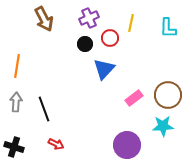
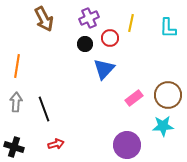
red arrow: rotated 42 degrees counterclockwise
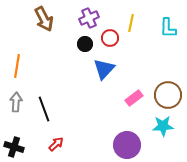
red arrow: rotated 28 degrees counterclockwise
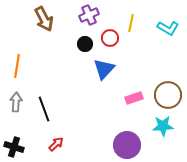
purple cross: moved 3 px up
cyan L-shape: rotated 60 degrees counterclockwise
pink rectangle: rotated 18 degrees clockwise
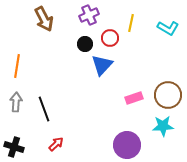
blue triangle: moved 2 px left, 4 px up
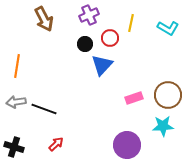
gray arrow: rotated 102 degrees counterclockwise
black line: rotated 50 degrees counterclockwise
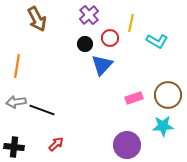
purple cross: rotated 18 degrees counterclockwise
brown arrow: moved 7 px left
cyan L-shape: moved 11 px left, 13 px down
black line: moved 2 px left, 1 px down
black cross: rotated 12 degrees counterclockwise
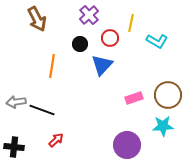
black circle: moved 5 px left
orange line: moved 35 px right
red arrow: moved 4 px up
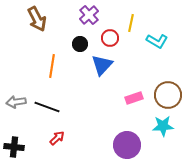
black line: moved 5 px right, 3 px up
red arrow: moved 1 px right, 2 px up
